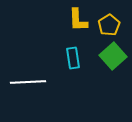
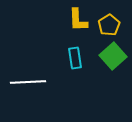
cyan rectangle: moved 2 px right
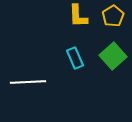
yellow L-shape: moved 4 px up
yellow pentagon: moved 4 px right, 9 px up
cyan rectangle: rotated 15 degrees counterclockwise
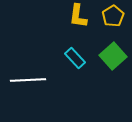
yellow L-shape: rotated 10 degrees clockwise
cyan rectangle: rotated 20 degrees counterclockwise
white line: moved 2 px up
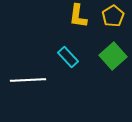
cyan rectangle: moved 7 px left, 1 px up
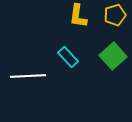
yellow pentagon: moved 2 px right, 1 px up; rotated 15 degrees clockwise
white line: moved 4 px up
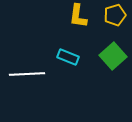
cyan rectangle: rotated 25 degrees counterclockwise
white line: moved 1 px left, 2 px up
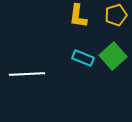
yellow pentagon: moved 1 px right
cyan rectangle: moved 15 px right, 1 px down
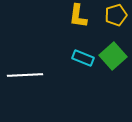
white line: moved 2 px left, 1 px down
